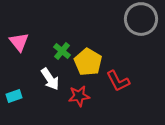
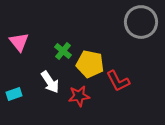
gray circle: moved 3 px down
green cross: moved 1 px right
yellow pentagon: moved 2 px right, 2 px down; rotated 20 degrees counterclockwise
white arrow: moved 3 px down
cyan rectangle: moved 2 px up
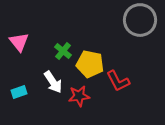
gray circle: moved 1 px left, 2 px up
white arrow: moved 3 px right
cyan rectangle: moved 5 px right, 2 px up
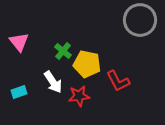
yellow pentagon: moved 3 px left
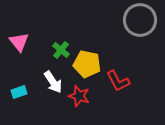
green cross: moved 2 px left, 1 px up
red star: rotated 25 degrees clockwise
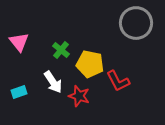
gray circle: moved 4 px left, 3 px down
yellow pentagon: moved 3 px right
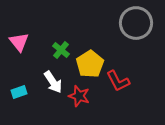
yellow pentagon: rotated 28 degrees clockwise
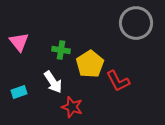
green cross: rotated 30 degrees counterclockwise
red star: moved 7 px left, 11 px down
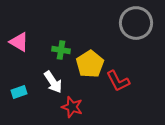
pink triangle: rotated 20 degrees counterclockwise
